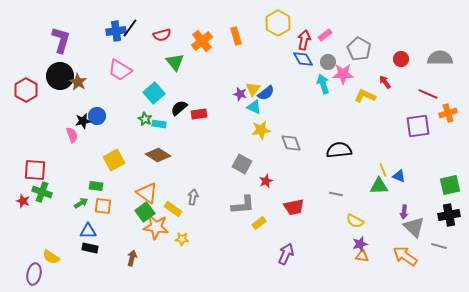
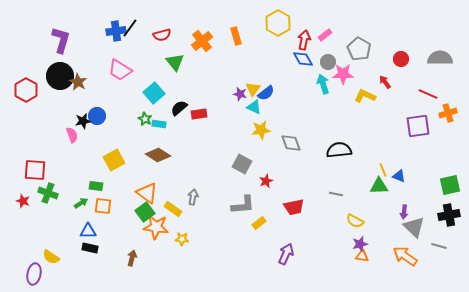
green cross at (42, 192): moved 6 px right, 1 px down
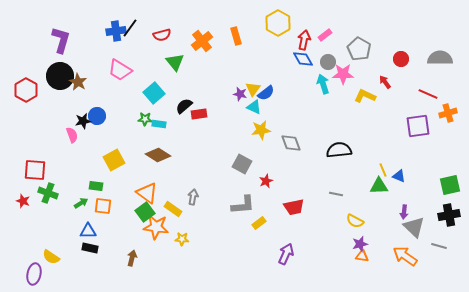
black semicircle at (179, 108): moved 5 px right, 2 px up
green star at (145, 119): rotated 24 degrees counterclockwise
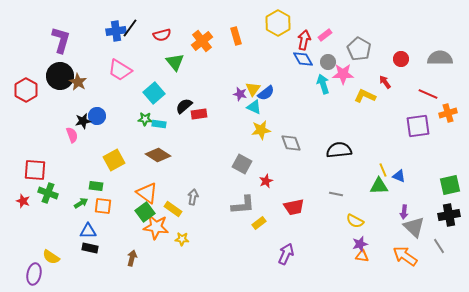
gray line at (439, 246): rotated 42 degrees clockwise
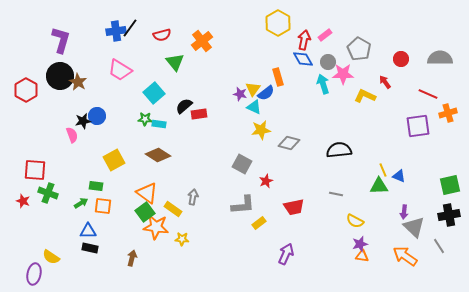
orange rectangle at (236, 36): moved 42 px right, 41 px down
gray diamond at (291, 143): moved 2 px left; rotated 55 degrees counterclockwise
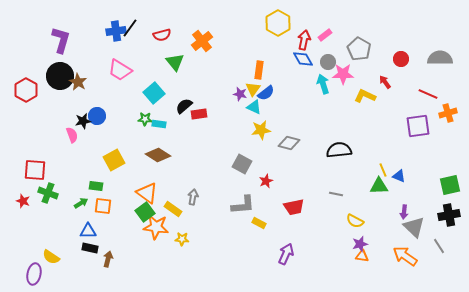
orange rectangle at (278, 77): moved 19 px left, 7 px up; rotated 24 degrees clockwise
yellow rectangle at (259, 223): rotated 64 degrees clockwise
brown arrow at (132, 258): moved 24 px left, 1 px down
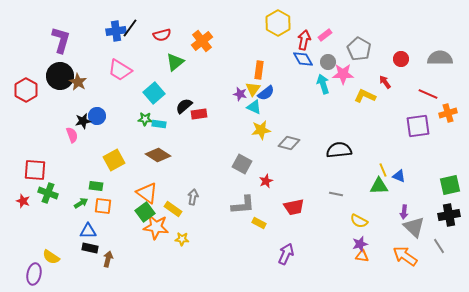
green triangle at (175, 62): rotated 30 degrees clockwise
yellow semicircle at (355, 221): moved 4 px right
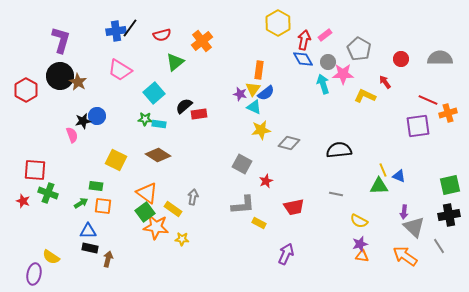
red line at (428, 94): moved 6 px down
yellow square at (114, 160): moved 2 px right; rotated 35 degrees counterclockwise
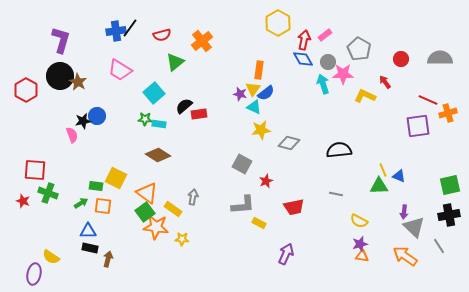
yellow square at (116, 160): moved 18 px down
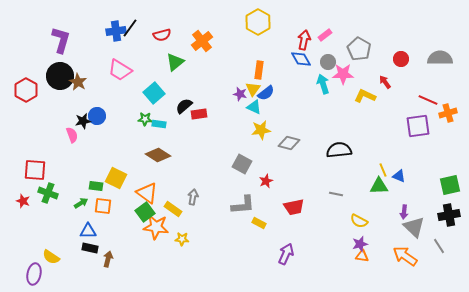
yellow hexagon at (278, 23): moved 20 px left, 1 px up
blue diamond at (303, 59): moved 2 px left
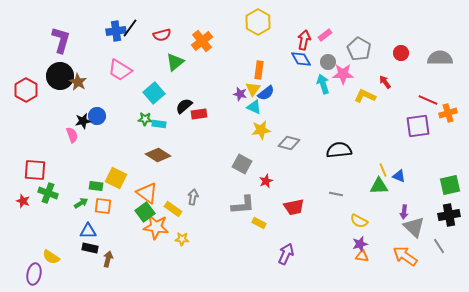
red circle at (401, 59): moved 6 px up
